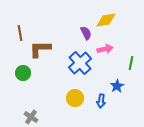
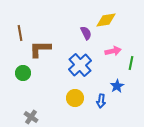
pink arrow: moved 8 px right, 2 px down
blue cross: moved 2 px down
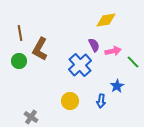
purple semicircle: moved 8 px right, 12 px down
brown L-shape: rotated 60 degrees counterclockwise
green line: moved 2 px right, 1 px up; rotated 56 degrees counterclockwise
green circle: moved 4 px left, 12 px up
yellow circle: moved 5 px left, 3 px down
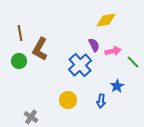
yellow circle: moved 2 px left, 1 px up
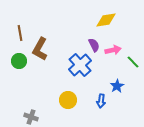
pink arrow: moved 1 px up
gray cross: rotated 16 degrees counterclockwise
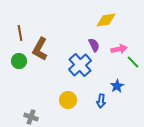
pink arrow: moved 6 px right, 1 px up
